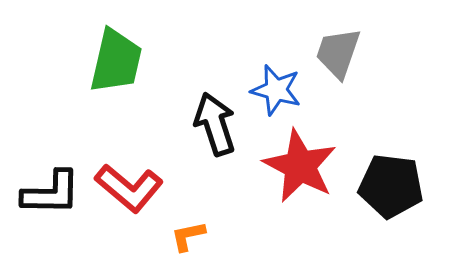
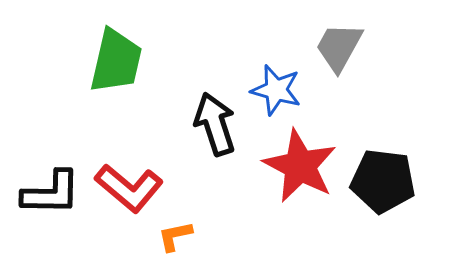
gray trapezoid: moved 1 px right, 6 px up; rotated 10 degrees clockwise
black pentagon: moved 8 px left, 5 px up
orange L-shape: moved 13 px left
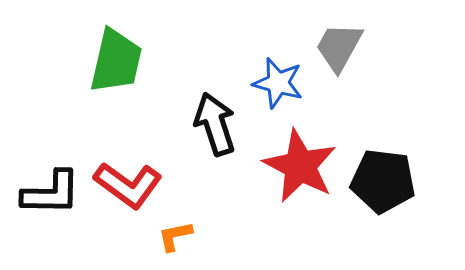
blue star: moved 2 px right, 7 px up
red L-shape: moved 1 px left, 3 px up; rotated 4 degrees counterclockwise
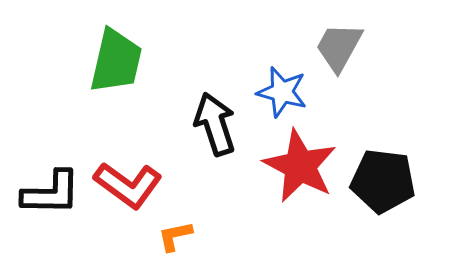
blue star: moved 4 px right, 9 px down
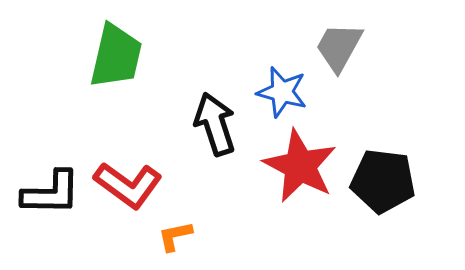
green trapezoid: moved 5 px up
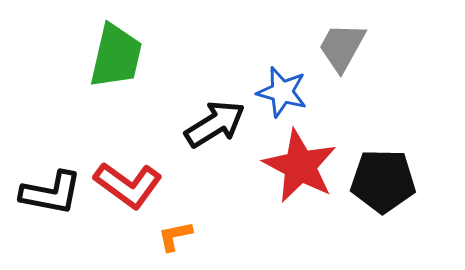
gray trapezoid: moved 3 px right
black arrow: rotated 76 degrees clockwise
black pentagon: rotated 6 degrees counterclockwise
black L-shape: rotated 10 degrees clockwise
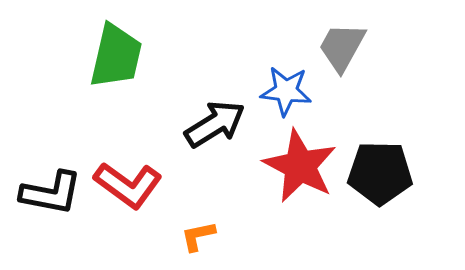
blue star: moved 4 px right, 1 px up; rotated 9 degrees counterclockwise
black pentagon: moved 3 px left, 8 px up
orange L-shape: moved 23 px right
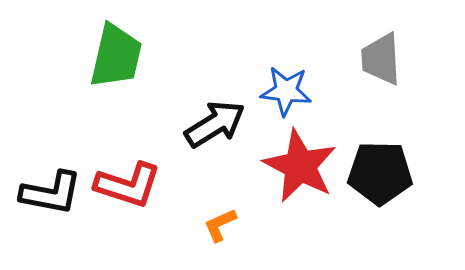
gray trapezoid: moved 39 px right, 12 px down; rotated 32 degrees counterclockwise
red L-shape: rotated 18 degrees counterclockwise
orange L-shape: moved 22 px right, 11 px up; rotated 12 degrees counterclockwise
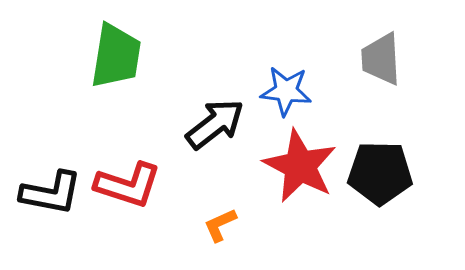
green trapezoid: rotated 4 degrees counterclockwise
black arrow: rotated 6 degrees counterclockwise
